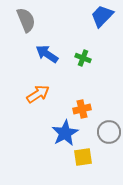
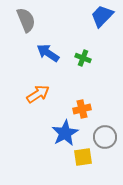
blue arrow: moved 1 px right, 1 px up
gray circle: moved 4 px left, 5 px down
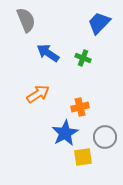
blue trapezoid: moved 3 px left, 7 px down
orange cross: moved 2 px left, 2 px up
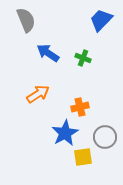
blue trapezoid: moved 2 px right, 3 px up
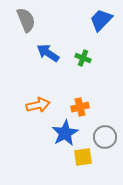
orange arrow: moved 11 px down; rotated 20 degrees clockwise
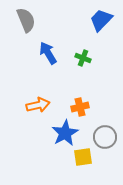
blue arrow: rotated 25 degrees clockwise
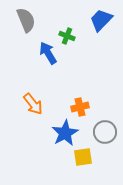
green cross: moved 16 px left, 22 px up
orange arrow: moved 5 px left, 1 px up; rotated 65 degrees clockwise
gray circle: moved 5 px up
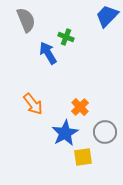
blue trapezoid: moved 6 px right, 4 px up
green cross: moved 1 px left, 1 px down
orange cross: rotated 30 degrees counterclockwise
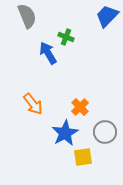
gray semicircle: moved 1 px right, 4 px up
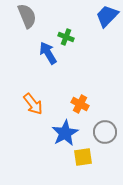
orange cross: moved 3 px up; rotated 18 degrees counterclockwise
